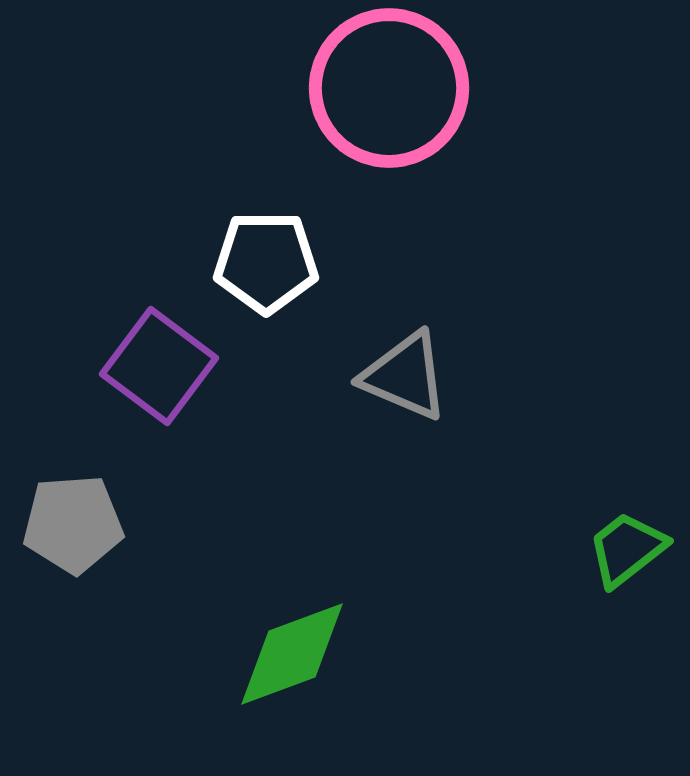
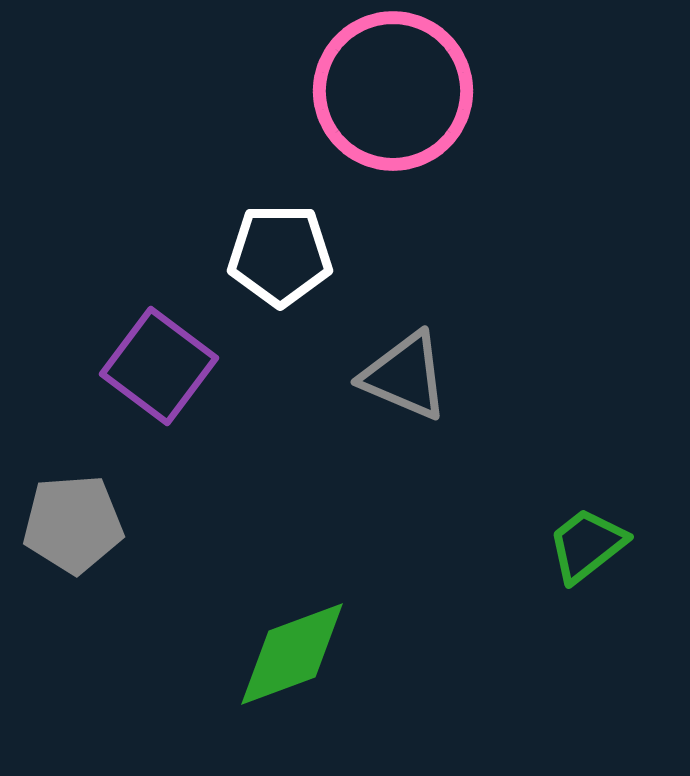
pink circle: moved 4 px right, 3 px down
white pentagon: moved 14 px right, 7 px up
green trapezoid: moved 40 px left, 4 px up
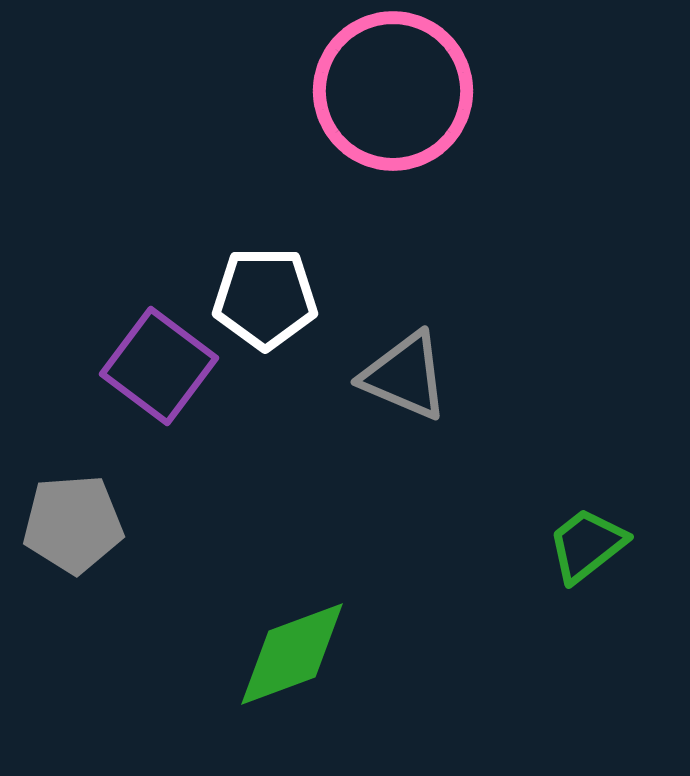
white pentagon: moved 15 px left, 43 px down
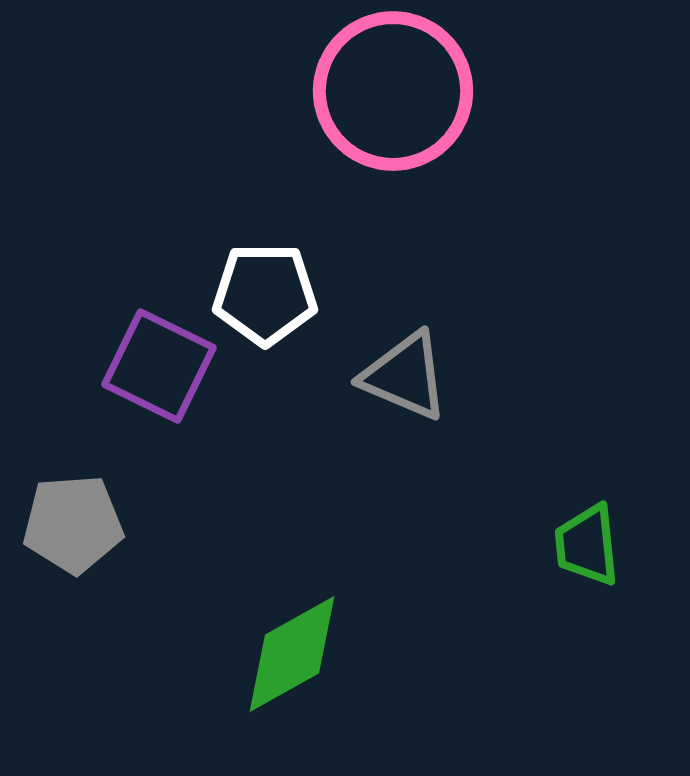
white pentagon: moved 4 px up
purple square: rotated 11 degrees counterclockwise
green trapezoid: rotated 58 degrees counterclockwise
green diamond: rotated 9 degrees counterclockwise
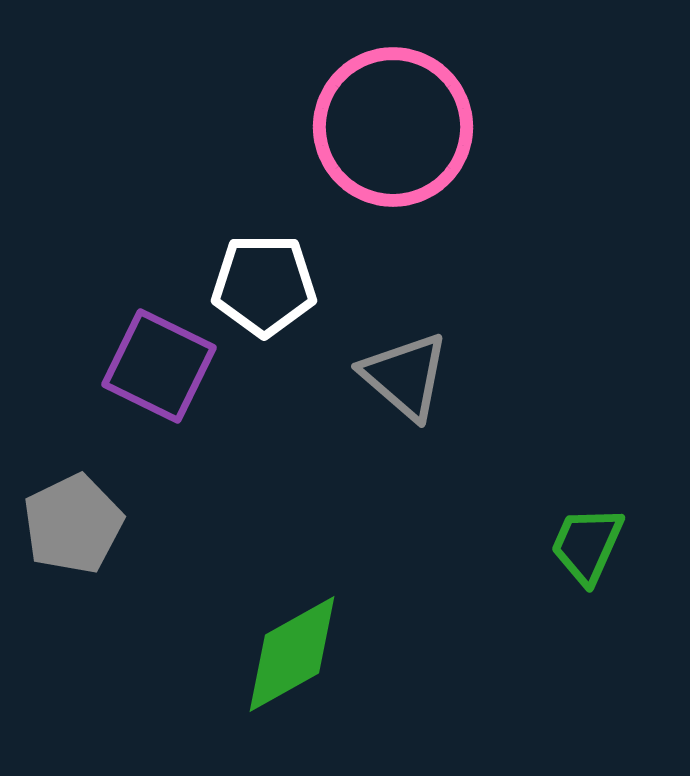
pink circle: moved 36 px down
white pentagon: moved 1 px left, 9 px up
gray triangle: rotated 18 degrees clockwise
gray pentagon: rotated 22 degrees counterclockwise
green trapezoid: rotated 30 degrees clockwise
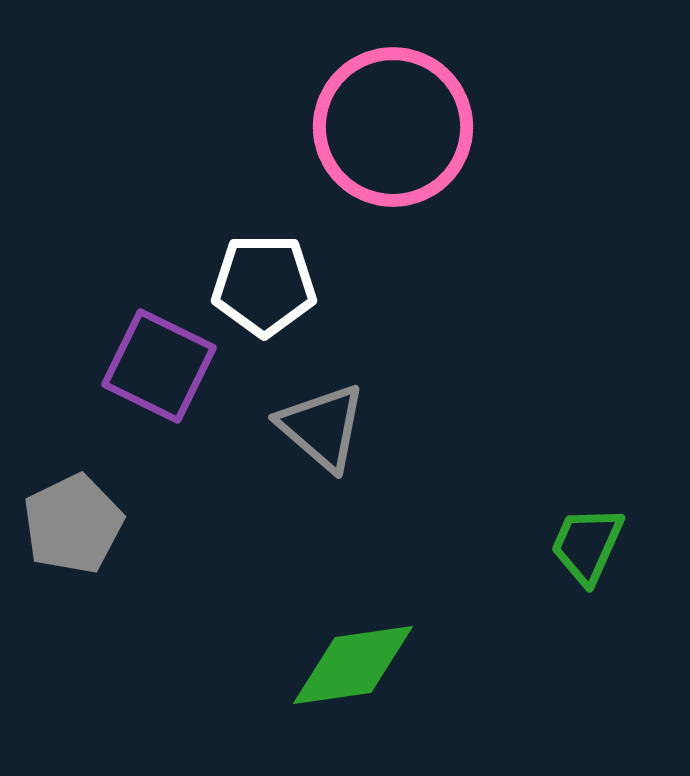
gray triangle: moved 83 px left, 51 px down
green diamond: moved 61 px right, 11 px down; rotated 21 degrees clockwise
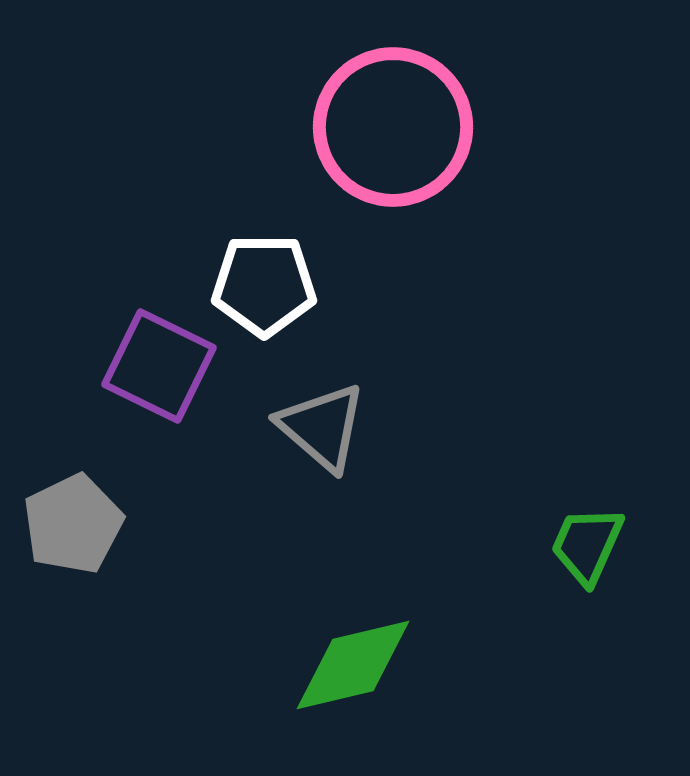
green diamond: rotated 5 degrees counterclockwise
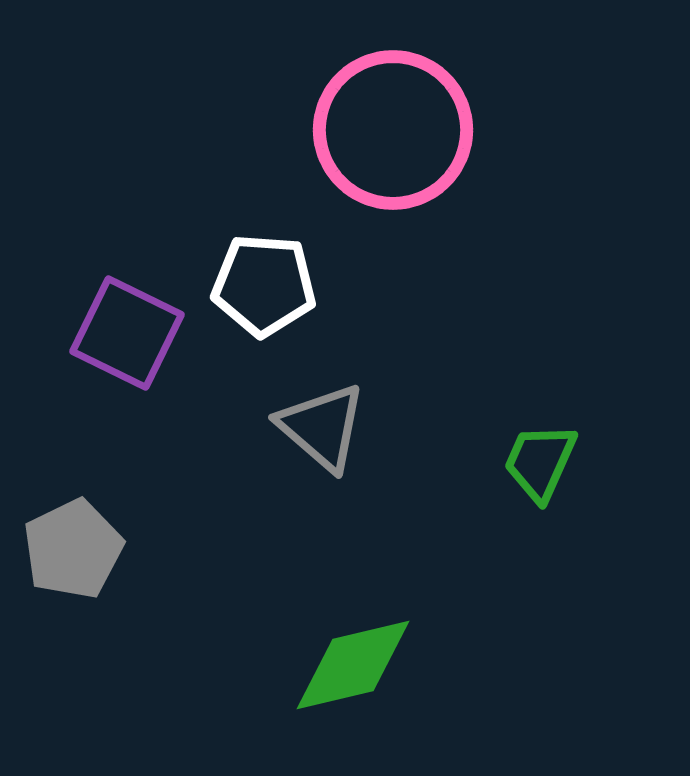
pink circle: moved 3 px down
white pentagon: rotated 4 degrees clockwise
purple square: moved 32 px left, 33 px up
gray pentagon: moved 25 px down
green trapezoid: moved 47 px left, 83 px up
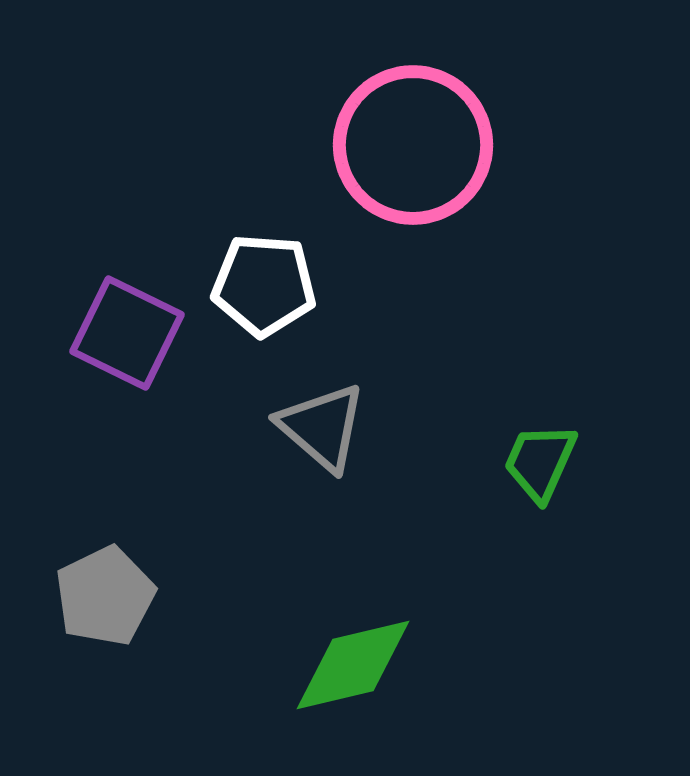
pink circle: moved 20 px right, 15 px down
gray pentagon: moved 32 px right, 47 px down
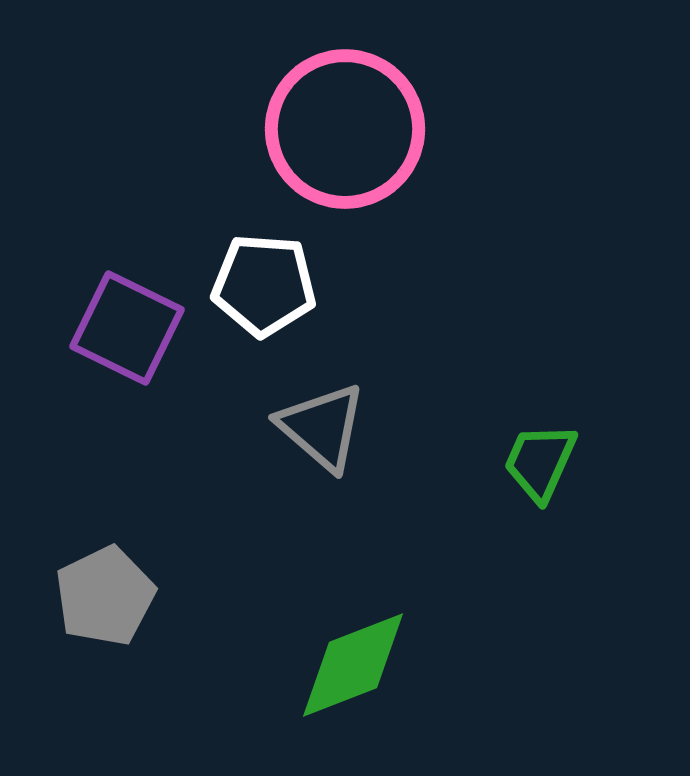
pink circle: moved 68 px left, 16 px up
purple square: moved 5 px up
green diamond: rotated 8 degrees counterclockwise
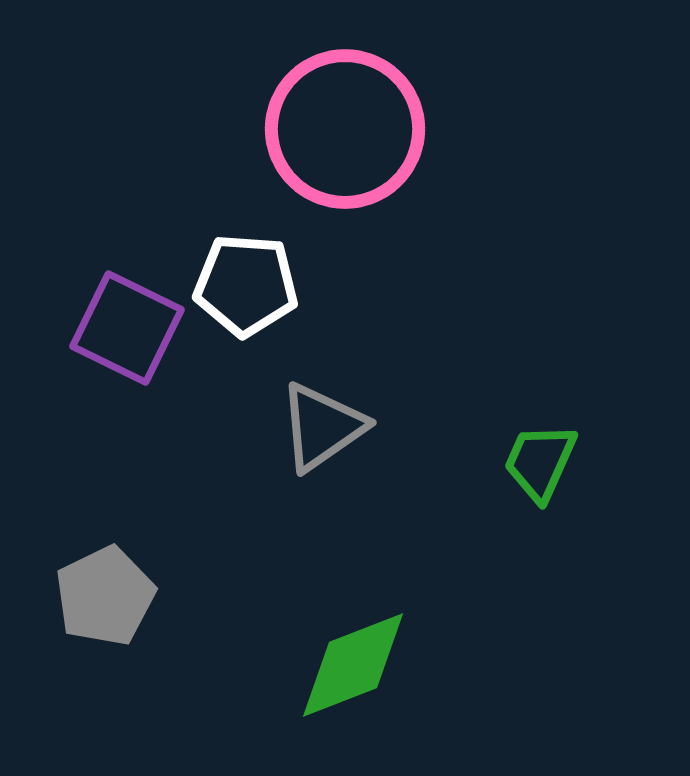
white pentagon: moved 18 px left
gray triangle: rotated 44 degrees clockwise
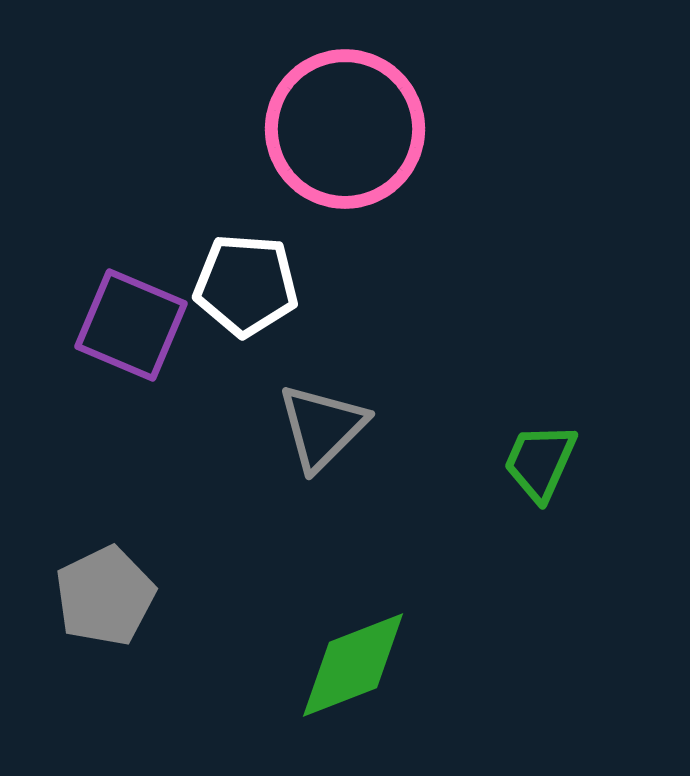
purple square: moved 4 px right, 3 px up; rotated 3 degrees counterclockwise
gray triangle: rotated 10 degrees counterclockwise
